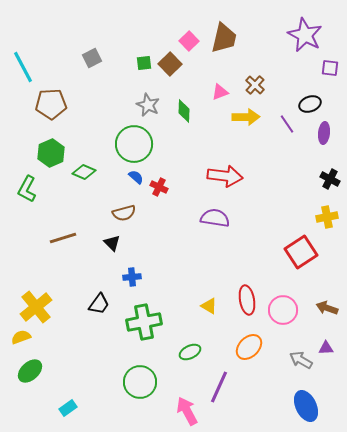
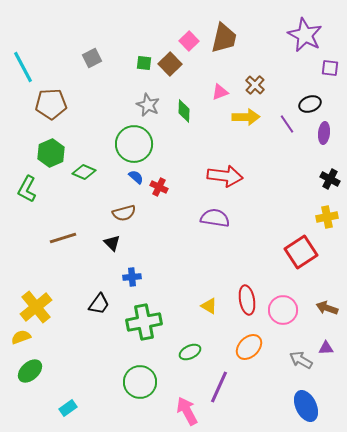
green square at (144, 63): rotated 14 degrees clockwise
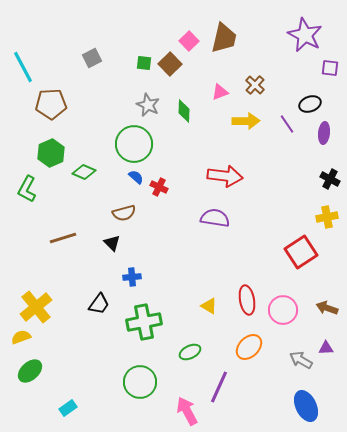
yellow arrow at (246, 117): moved 4 px down
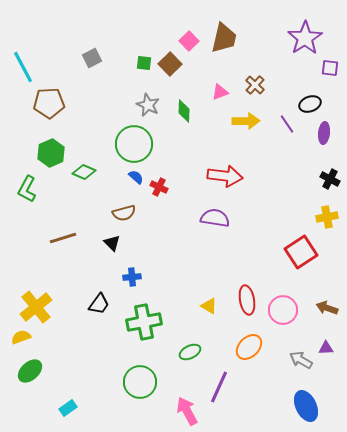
purple star at (305, 35): moved 3 px down; rotated 12 degrees clockwise
brown pentagon at (51, 104): moved 2 px left, 1 px up
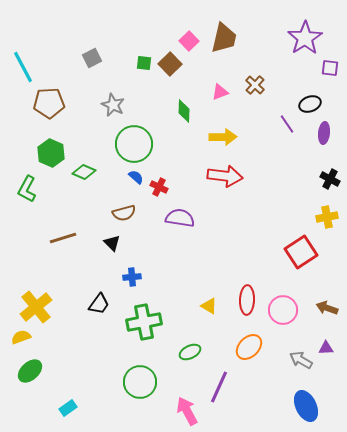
gray star at (148, 105): moved 35 px left
yellow arrow at (246, 121): moved 23 px left, 16 px down
green hexagon at (51, 153): rotated 12 degrees counterclockwise
purple semicircle at (215, 218): moved 35 px left
red ellipse at (247, 300): rotated 12 degrees clockwise
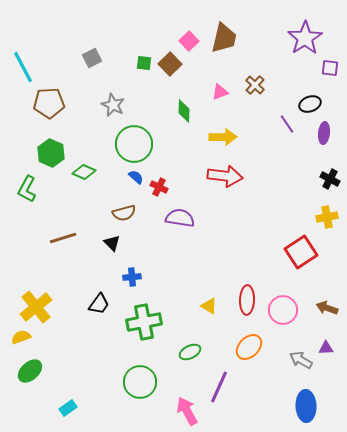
blue ellipse at (306, 406): rotated 24 degrees clockwise
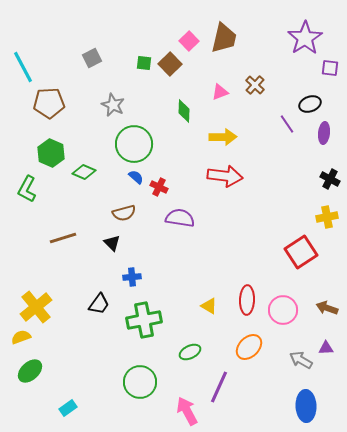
green cross at (144, 322): moved 2 px up
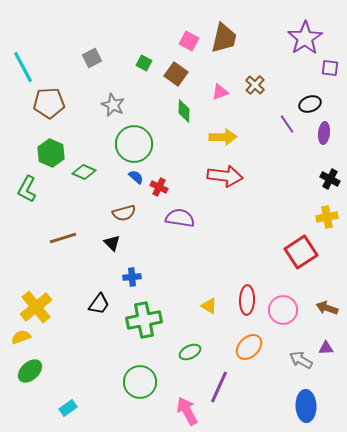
pink square at (189, 41): rotated 18 degrees counterclockwise
green square at (144, 63): rotated 21 degrees clockwise
brown square at (170, 64): moved 6 px right, 10 px down; rotated 10 degrees counterclockwise
